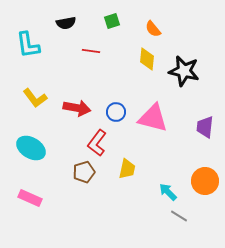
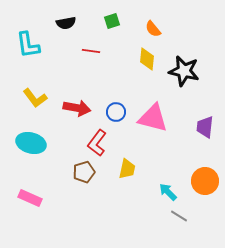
cyan ellipse: moved 5 px up; rotated 16 degrees counterclockwise
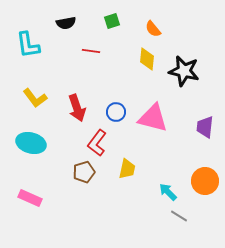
red arrow: rotated 60 degrees clockwise
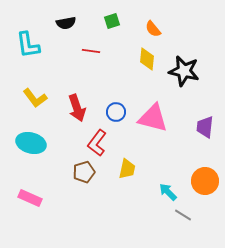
gray line: moved 4 px right, 1 px up
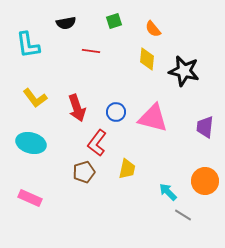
green square: moved 2 px right
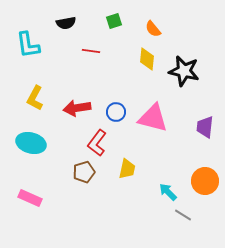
yellow L-shape: rotated 65 degrees clockwise
red arrow: rotated 100 degrees clockwise
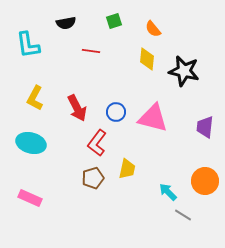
red arrow: rotated 108 degrees counterclockwise
brown pentagon: moved 9 px right, 6 px down
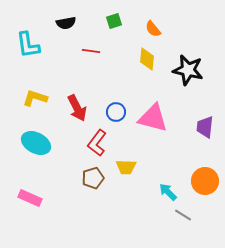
black star: moved 4 px right, 1 px up
yellow L-shape: rotated 80 degrees clockwise
cyan ellipse: moved 5 px right; rotated 12 degrees clockwise
yellow trapezoid: moved 1 px left, 2 px up; rotated 80 degrees clockwise
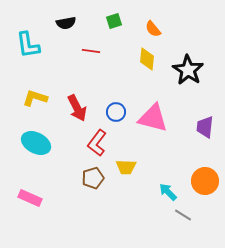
black star: rotated 20 degrees clockwise
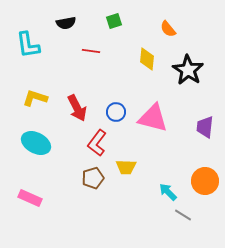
orange semicircle: moved 15 px right
